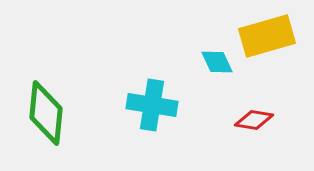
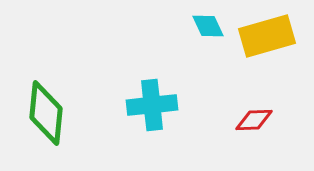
cyan diamond: moved 9 px left, 36 px up
cyan cross: rotated 15 degrees counterclockwise
red diamond: rotated 12 degrees counterclockwise
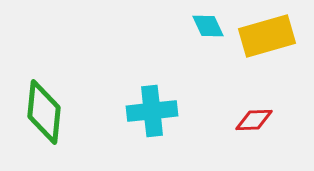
cyan cross: moved 6 px down
green diamond: moved 2 px left, 1 px up
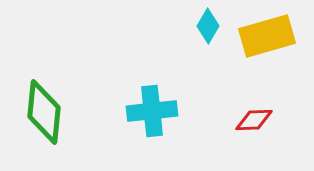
cyan diamond: rotated 56 degrees clockwise
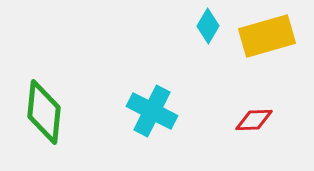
cyan cross: rotated 33 degrees clockwise
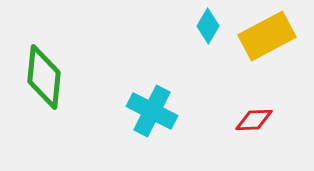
yellow rectangle: rotated 12 degrees counterclockwise
green diamond: moved 35 px up
